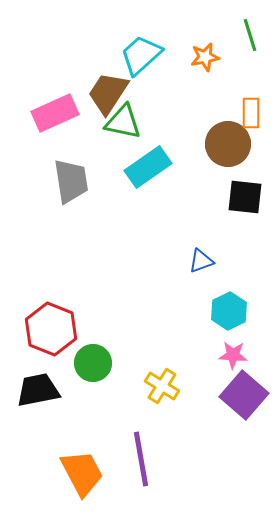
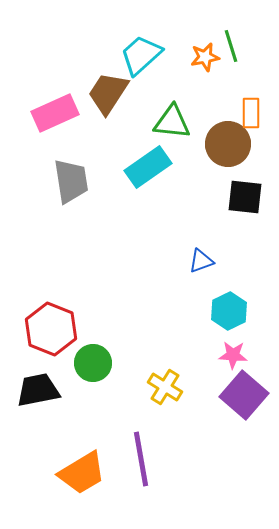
green line: moved 19 px left, 11 px down
green triangle: moved 49 px right; rotated 6 degrees counterclockwise
yellow cross: moved 3 px right, 1 px down
orange trapezoid: rotated 87 degrees clockwise
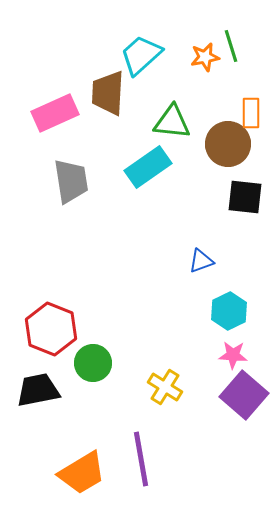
brown trapezoid: rotated 30 degrees counterclockwise
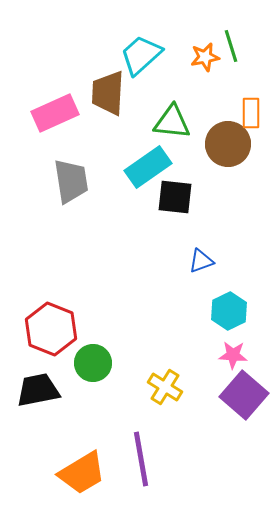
black square: moved 70 px left
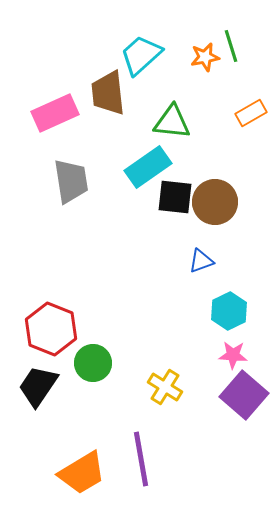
brown trapezoid: rotated 9 degrees counterclockwise
orange rectangle: rotated 60 degrees clockwise
brown circle: moved 13 px left, 58 px down
black trapezoid: moved 4 px up; rotated 45 degrees counterclockwise
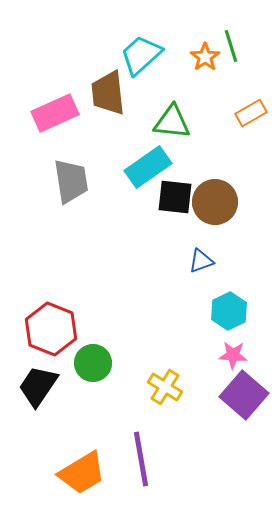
orange star: rotated 24 degrees counterclockwise
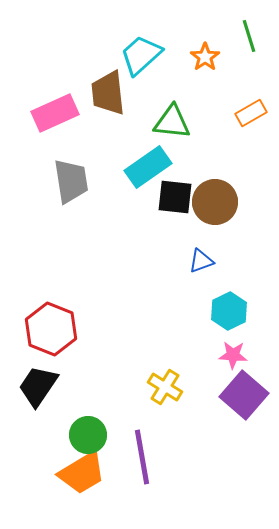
green line: moved 18 px right, 10 px up
green circle: moved 5 px left, 72 px down
purple line: moved 1 px right, 2 px up
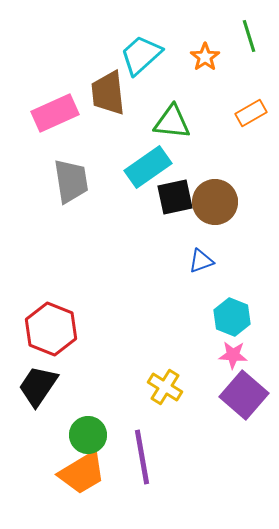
black square: rotated 18 degrees counterclockwise
cyan hexagon: moved 3 px right, 6 px down; rotated 12 degrees counterclockwise
